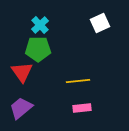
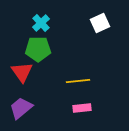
cyan cross: moved 1 px right, 2 px up
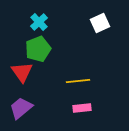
cyan cross: moved 2 px left, 1 px up
green pentagon: rotated 20 degrees counterclockwise
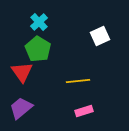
white square: moved 13 px down
green pentagon: rotated 20 degrees counterclockwise
pink rectangle: moved 2 px right, 3 px down; rotated 12 degrees counterclockwise
